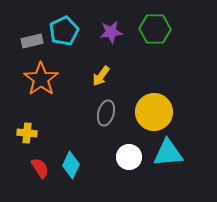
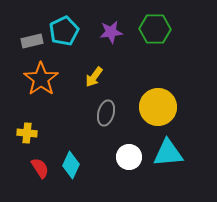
yellow arrow: moved 7 px left, 1 px down
yellow circle: moved 4 px right, 5 px up
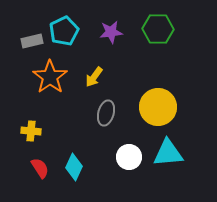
green hexagon: moved 3 px right
orange star: moved 9 px right, 2 px up
yellow cross: moved 4 px right, 2 px up
cyan diamond: moved 3 px right, 2 px down
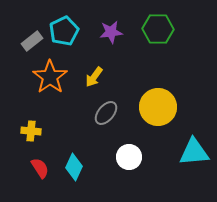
gray rectangle: rotated 25 degrees counterclockwise
gray ellipse: rotated 25 degrees clockwise
cyan triangle: moved 26 px right, 1 px up
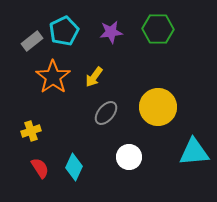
orange star: moved 3 px right
yellow cross: rotated 24 degrees counterclockwise
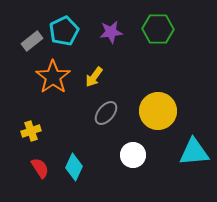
yellow circle: moved 4 px down
white circle: moved 4 px right, 2 px up
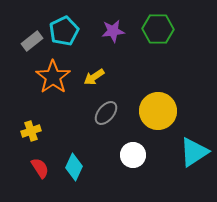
purple star: moved 2 px right, 1 px up
yellow arrow: rotated 20 degrees clockwise
cyan triangle: rotated 28 degrees counterclockwise
